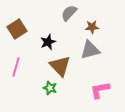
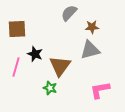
brown square: rotated 30 degrees clockwise
black star: moved 13 px left, 12 px down; rotated 28 degrees counterclockwise
brown triangle: rotated 20 degrees clockwise
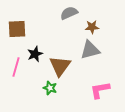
gray semicircle: rotated 24 degrees clockwise
black star: rotated 28 degrees clockwise
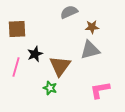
gray semicircle: moved 1 px up
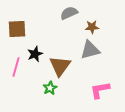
gray semicircle: moved 1 px down
green star: rotated 24 degrees clockwise
